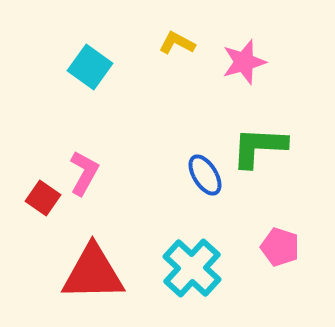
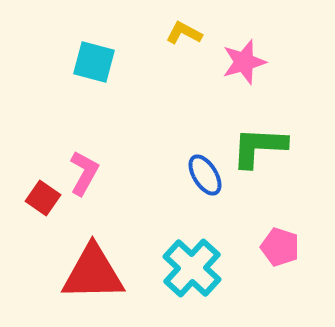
yellow L-shape: moved 7 px right, 10 px up
cyan square: moved 4 px right, 5 px up; rotated 21 degrees counterclockwise
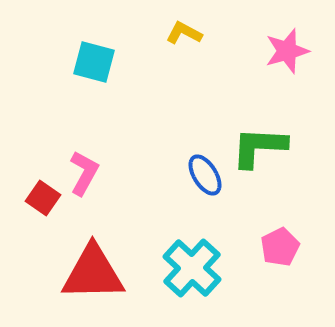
pink star: moved 43 px right, 11 px up
pink pentagon: rotated 27 degrees clockwise
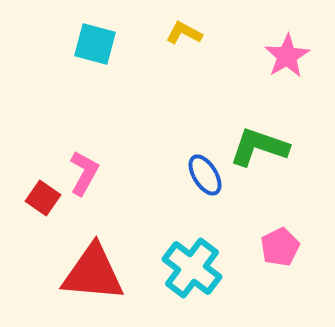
pink star: moved 5 px down; rotated 15 degrees counterclockwise
cyan square: moved 1 px right, 18 px up
green L-shape: rotated 16 degrees clockwise
cyan cross: rotated 6 degrees counterclockwise
red triangle: rotated 6 degrees clockwise
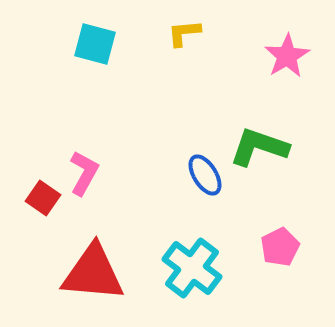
yellow L-shape: rotated 33 degrees counterclockwise
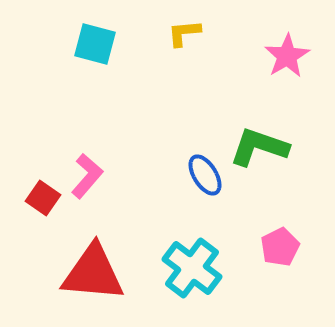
pink L-shape: moved 3 px right, 3 px down; rotated 12 degrees clockwise
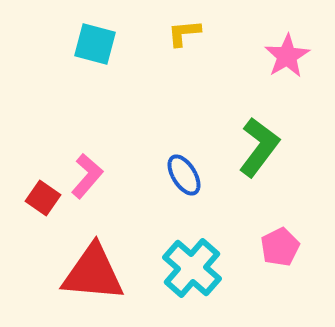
green L-shape: rotated 108 degrees clockwise
blue ellipse: moved 21 px left
cyan cross: rotated 4 degrees clockwise
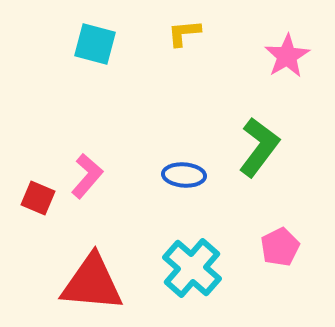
blue ellipse: rotated 54 degrees counterclockwise
red square: moved 5 px left; rotated 12 degrees counterclockwise
red triangle: moved 1 px left, 10 px down
